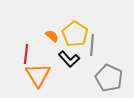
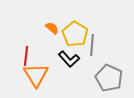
orange semicircle: moved 8 px up
red line: moved 2 px down
orange triangle: moved 2 px left
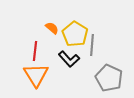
red line: moved 9 px right, 5 px up
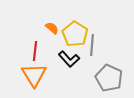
orange triangle: moved 2 px left
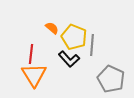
yellow pentagon: moved 1 px left, 3 px down; rotated 10 degrees counterclockwise
red line: moved 4 px left, 3 px down
gray pentagon: moved 2 px right, 1 px down
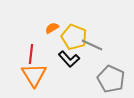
orange semicircle: rotated 72 degrees counterclockwise
gray line: rotated 70 degrees counterclockwise
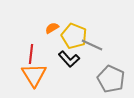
yellow pentagon: moved 1 px up
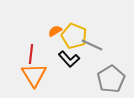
orange semicircle: moved 3 px right, 3 px down
gray pentagon: rotated 16 degrees clockwise
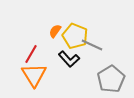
orange semicircle: rotated 24 degrees counterclockwise
yellow pentagon: moved 1 px right
red line: rotated 24 degrees clockwise
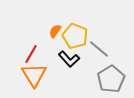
gray line: moved 7 px right, 4 px down; rotated 15 degrees clockwise
